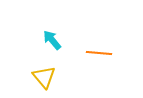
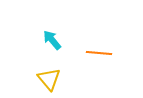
yellow triangle: moved 5 px right, 2 px down
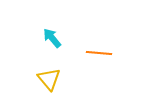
cyan arrow: moved 2 px up
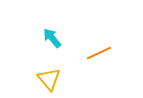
orange line: rotated 30 degrees counterclockwise
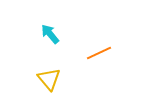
cyan arrow: moved 2 px left, 4 px up
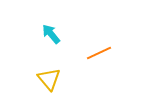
cyan arrow: moved 1 px right
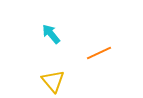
yellow triangle: moved 4 px right, 2 px down
